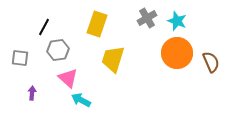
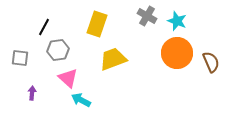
gray cross: moved 2 px up; rotated 30 degrees counterclockwise
yellow trapezoid: rotated 52 degrees clockwise
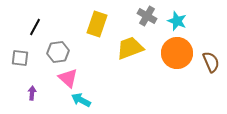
black line: moved 9 px left
gray hexagon: moved 2 px down
yellow trapezoid: moved 17 px right, 11 px up
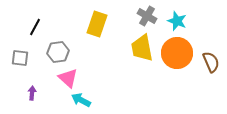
yellow trapezoid: moved 12 px right; rotated 80 degrees counterclockwise
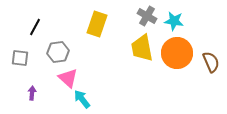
cyan star: moved 3 px left; rotated 12 degrees counterclockwise
cyan arrow: moved 1 px right, 1 px up; rotated 24 degrees clockwise
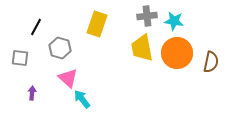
gray cross: rotated 36 degrees counterclockwise
black line: moved 1 px right
gray hexagon: moved 2 px right, 4 px up; rotated 25 degrees clockwise
brown semicircle: rotated 35 degrees clockwise
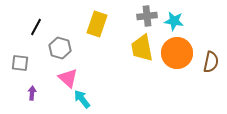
gray square: moved 5 px down
